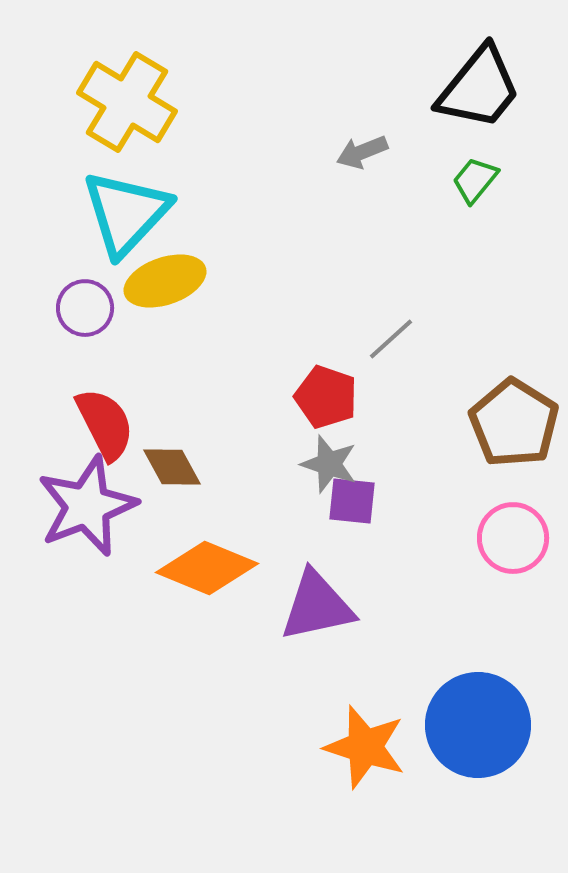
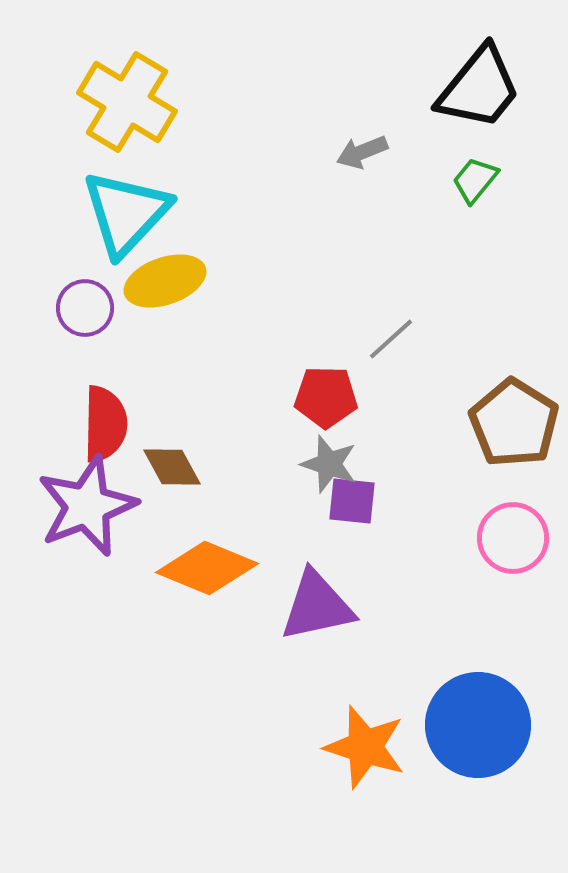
red pentagon: rotated 18 degrees counterclockwise
red semicircle: rotated 28 degrees clockwise
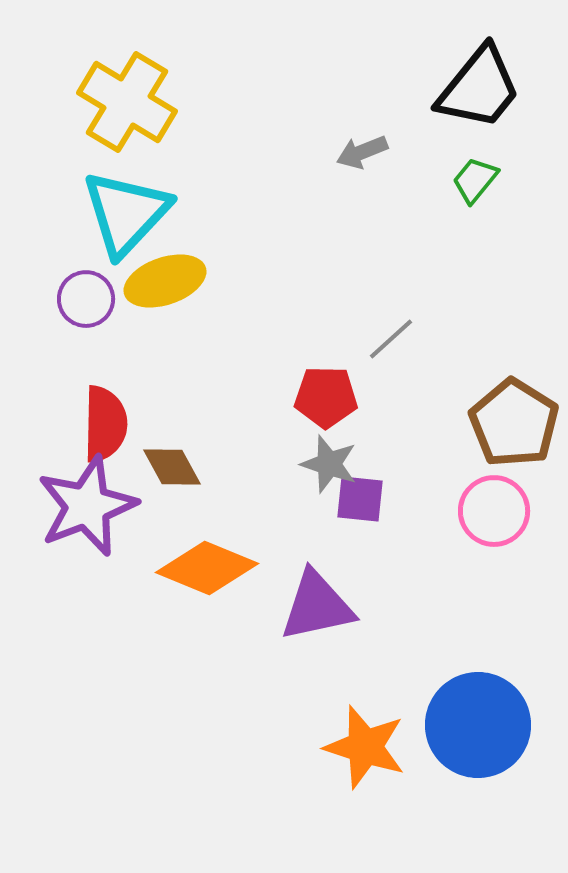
purple circle: moved 1 px right, 9 px up
purple square: moved 8 px right, 2 px up
pink circle: moved 19 px left, 27 px up
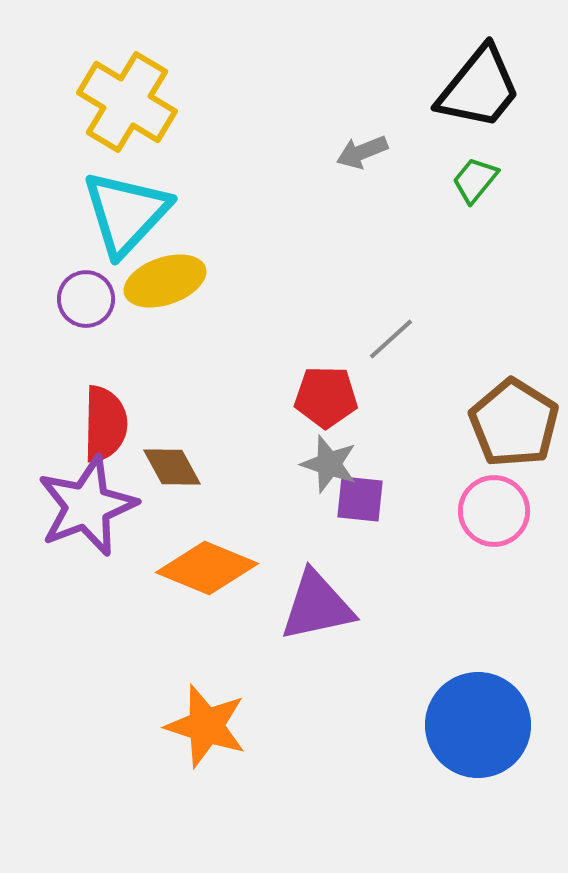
orange star: moved 159 px left, 21 px up
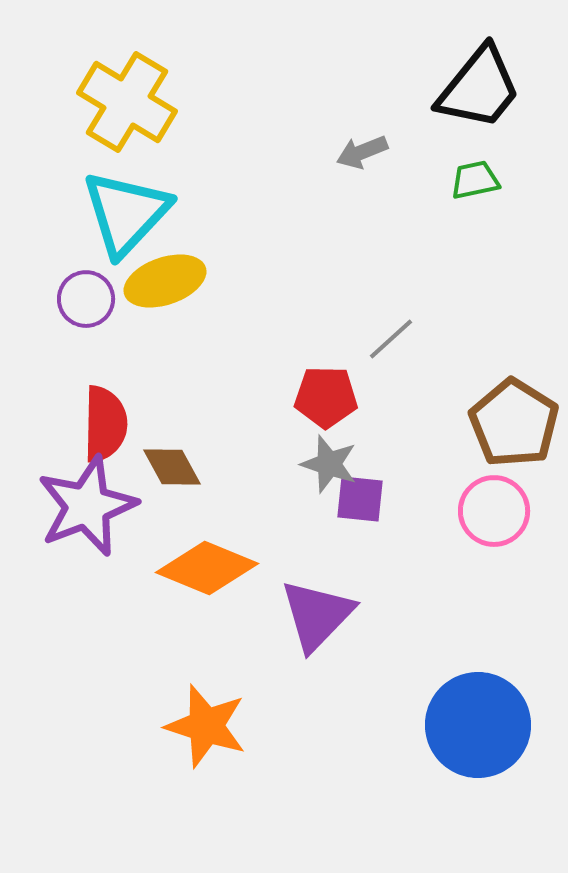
green trapezoid: rotated 39 degrees clockwise
purple triangle: moved 9 px down; rotated 34 degrees counterclockwise
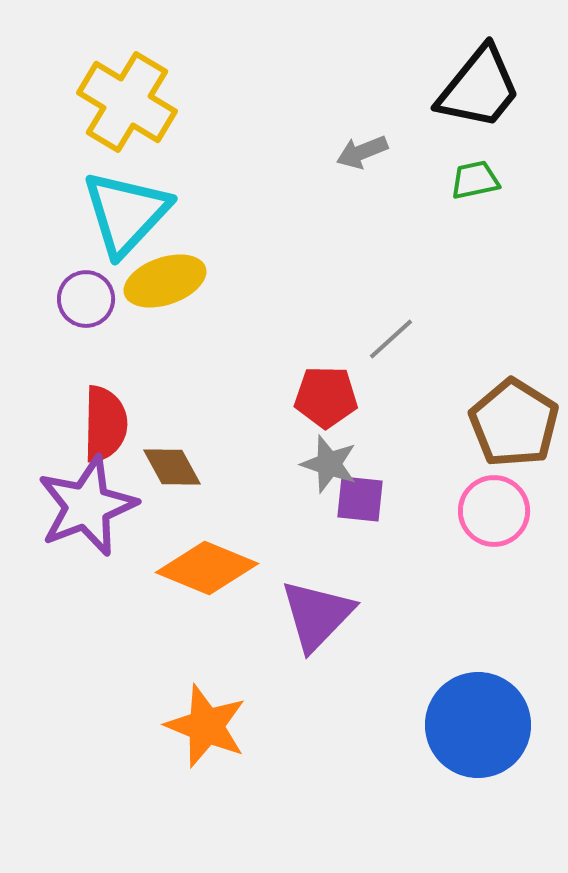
orange star: rotated 4 degrees clockwise
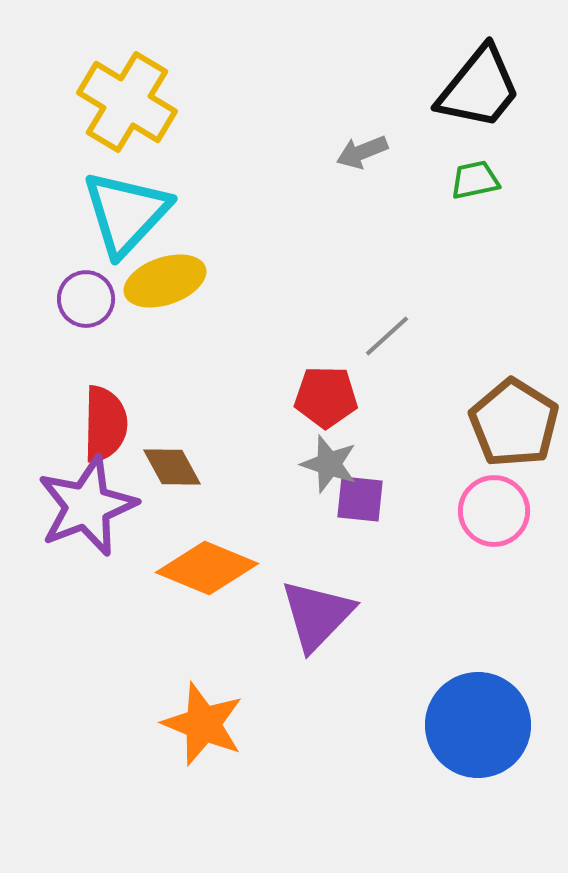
gray line: moved 4 px left, 3 px up
orange star: moved 3 px left, 2 px up
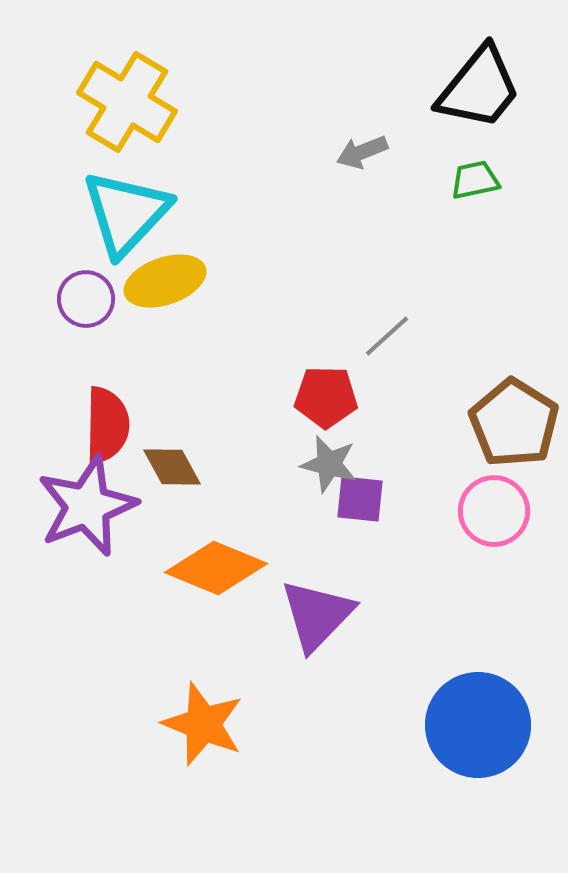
red semicircle: moved 2 px right, 1 px down
gray star: rotated 4 degrees counterclockwise
orange diamond: moved 9 px right
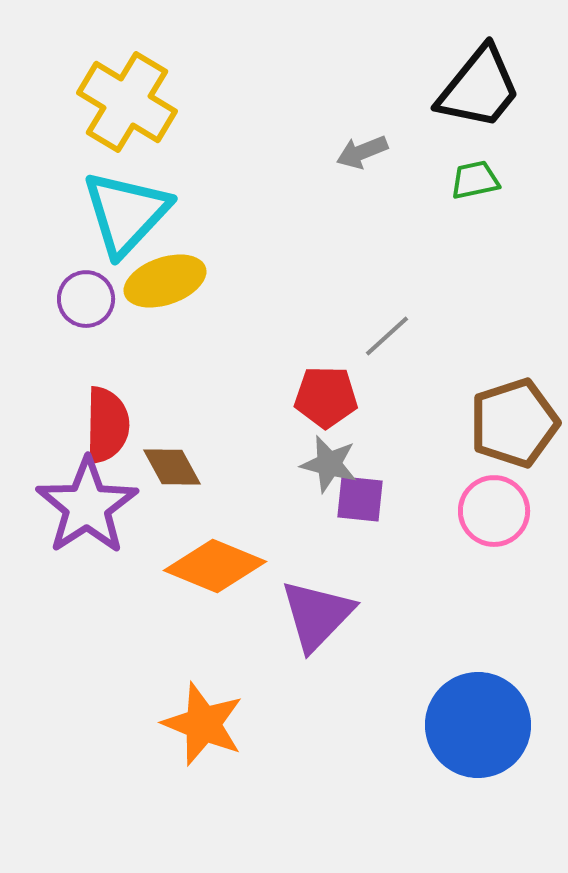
brown pentagon: rotated 22 degrees clockwise
purple star: rotated 12 degrees counterclockwise
orange diamond: moved 1 px left, 2 px up
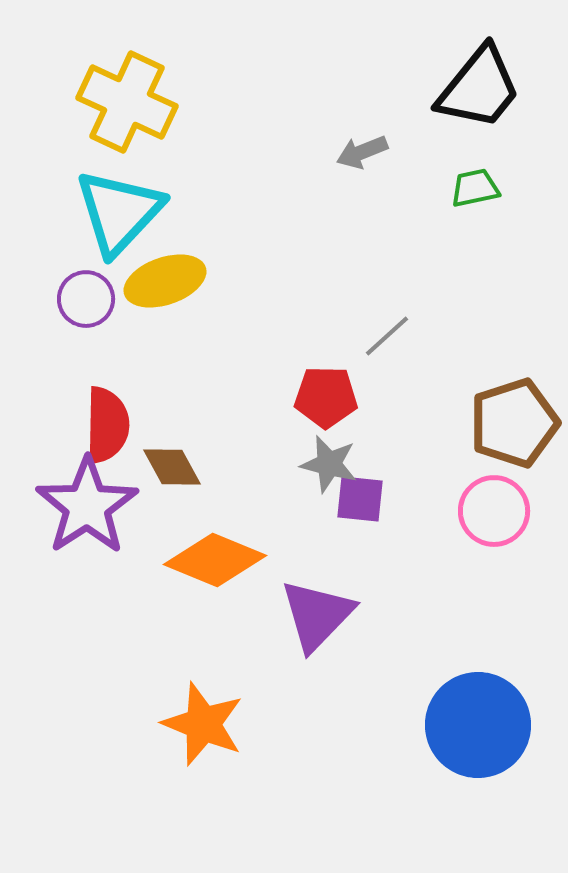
yellow cross: rotated 6 degrees counterclockwise
green trapezoid: moved 8 px down
cyan triangle: moved 7 px left, 1 px up
orange diamond: moved 6 px up
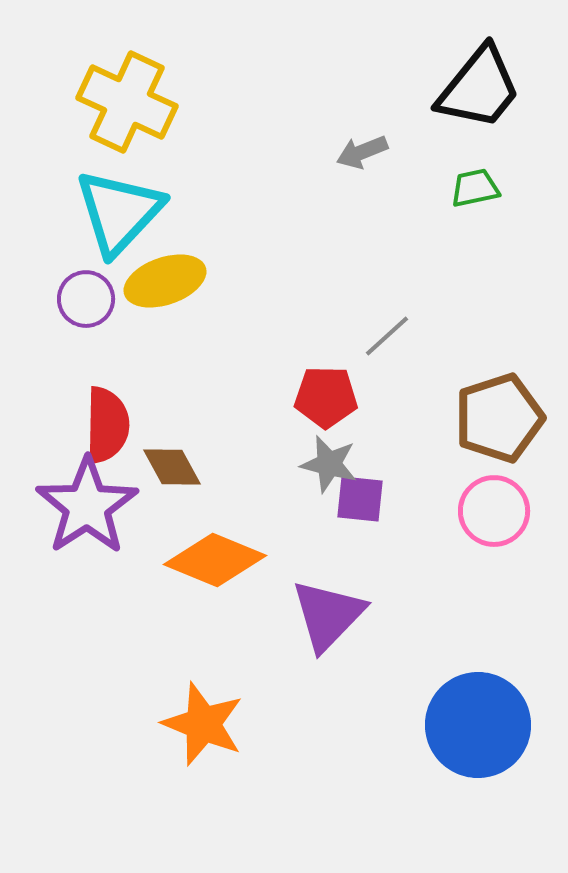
brown pentagon: moved 15 px left, 5 px up
purple triangle: moved 11 px right
